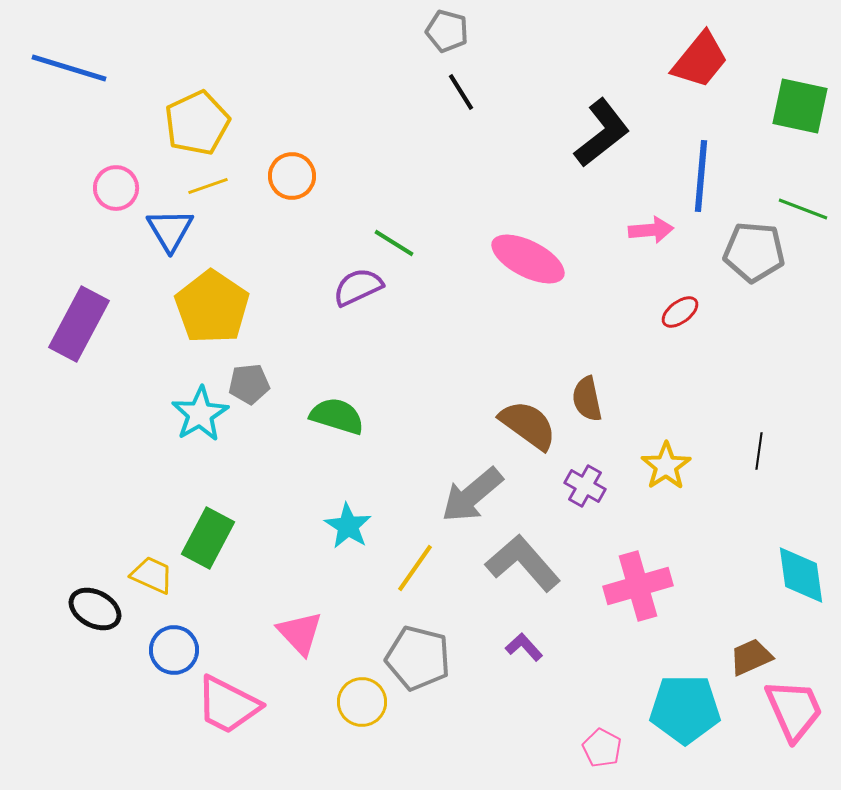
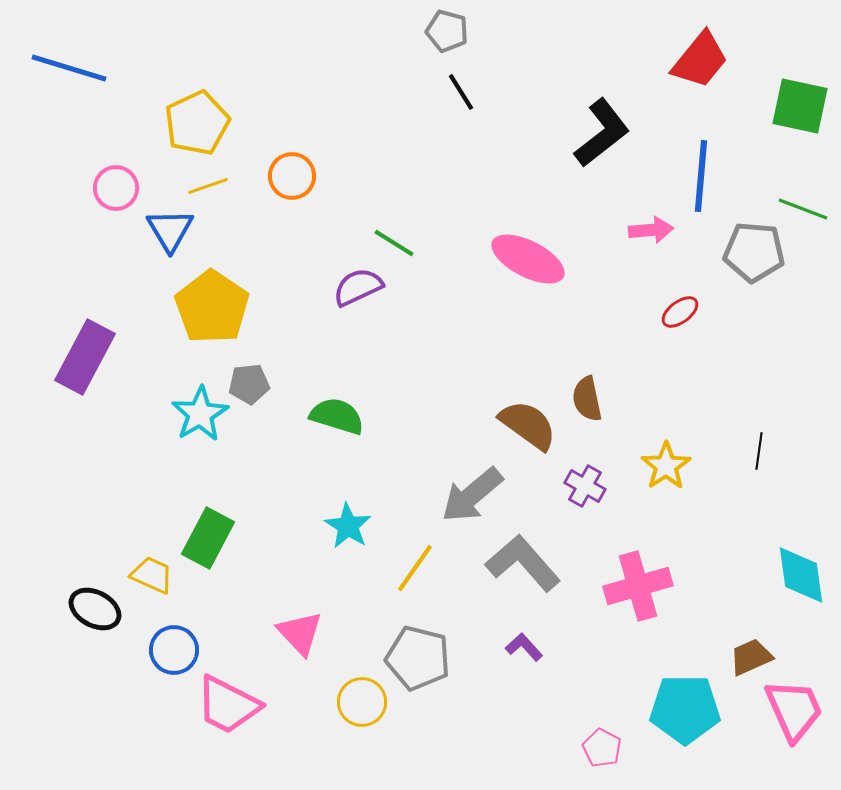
purple rectangle at (79, 324): moved 6 px right, 33 px down
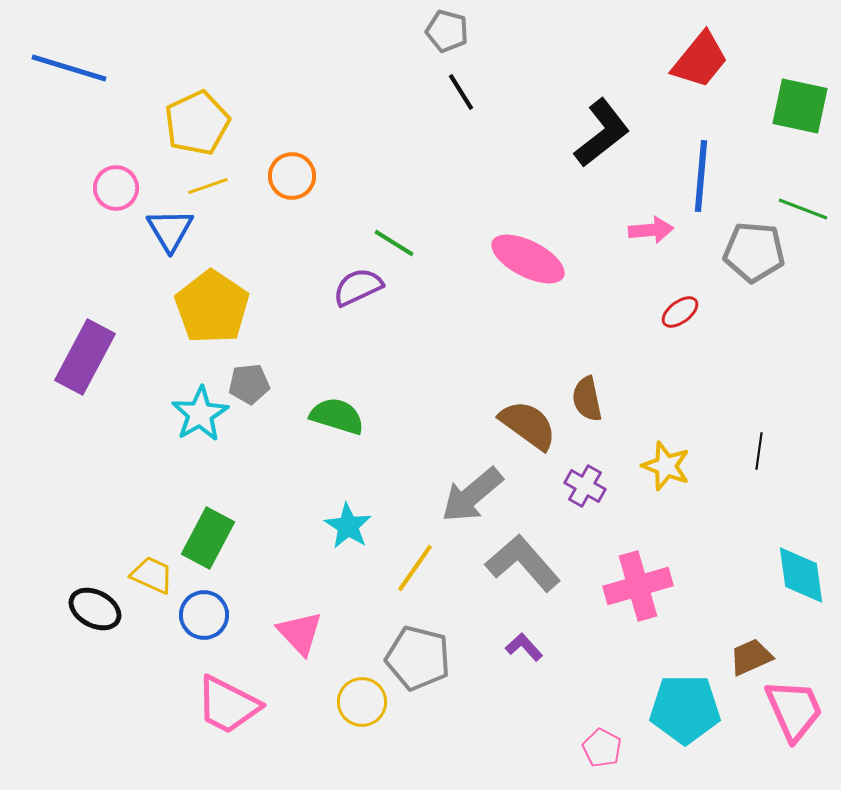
yellow star at (666, 466): rotated 18 degrees counterclockwise
blue circle at (174, 650): moved 30 px right, 35 px up
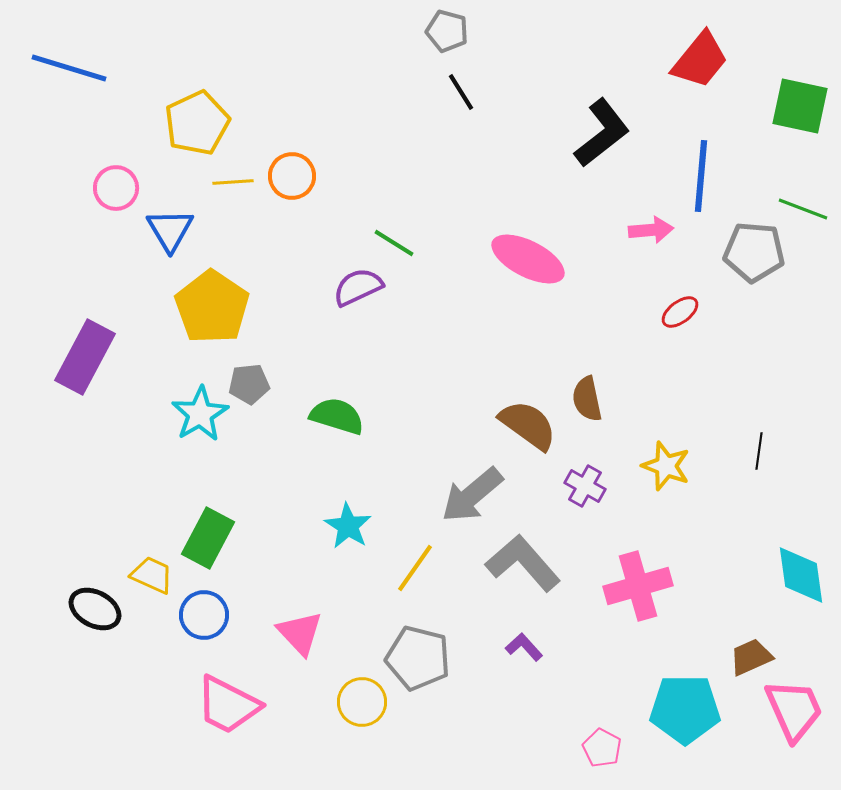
yellow line at (208, 186): moved 25 px right, 4 px up; rotated 15 degrees clockwise
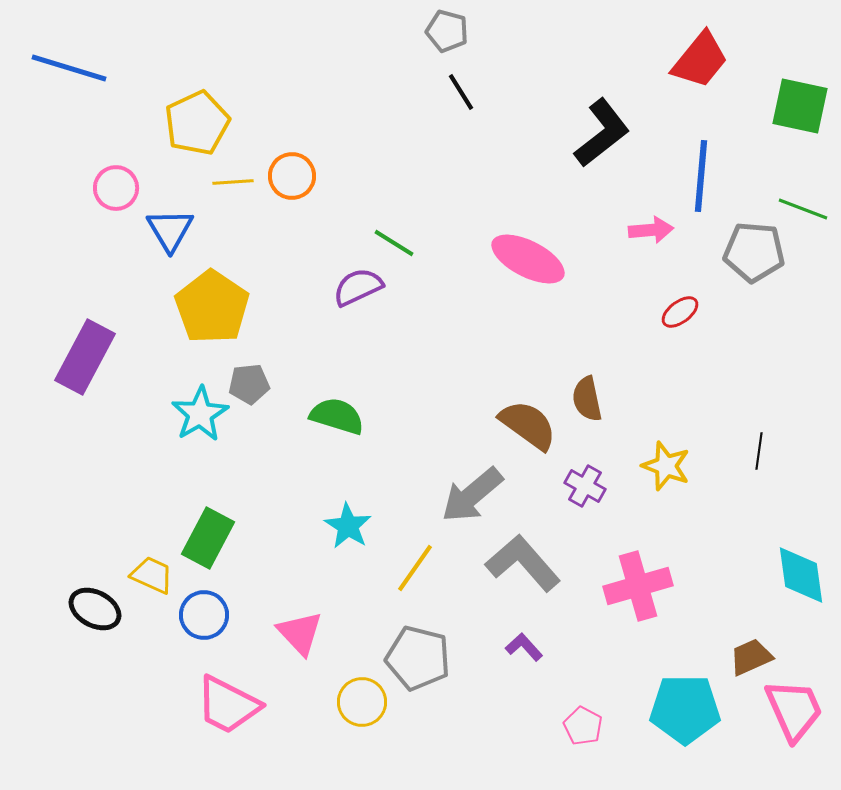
pink pentagon at (602, 748): moved 19 px left, 22 px up
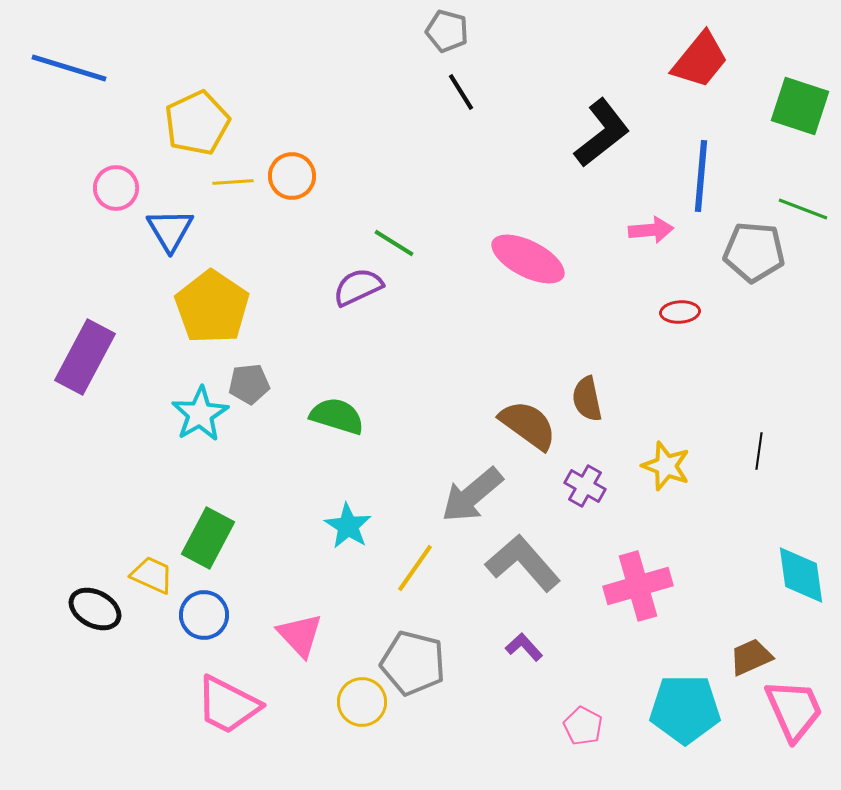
green square at (800, 106): rotated 6 degrees clockwise
red ellipse at (680, 312): rotated 33 degrees clockwise
pink triangle at (300, 633): moved 2 px down
gray pentagon at (418, 658): moved 5 px left, 5 px down
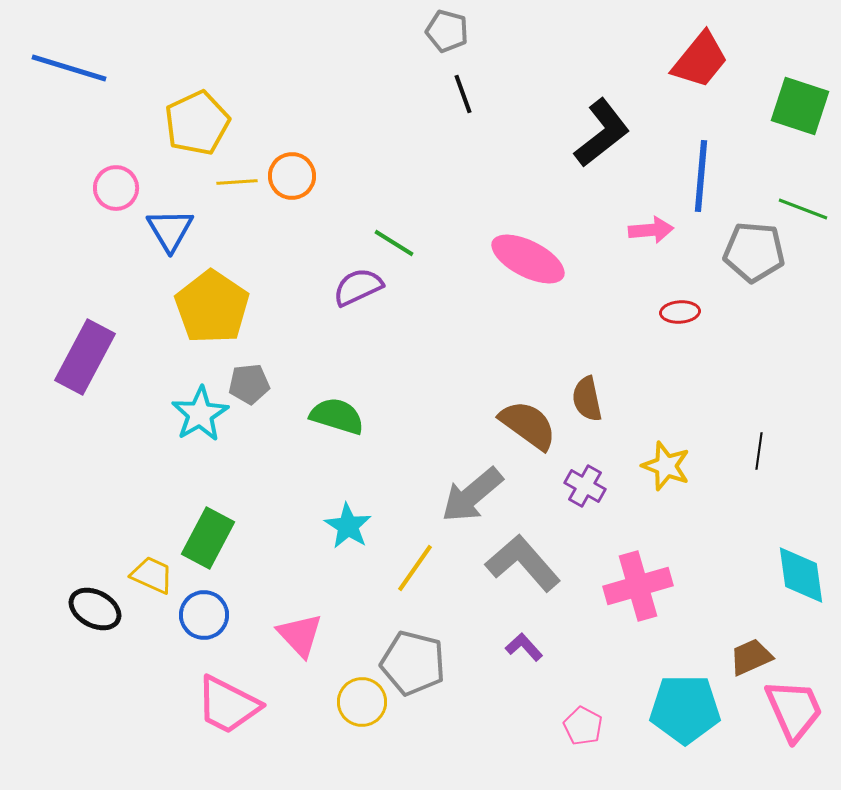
black line at (461, 92): moved 2 px right, 2 px down; rotated 12 degrees clockwise
yellow line at (233, 182): moved 4 px right
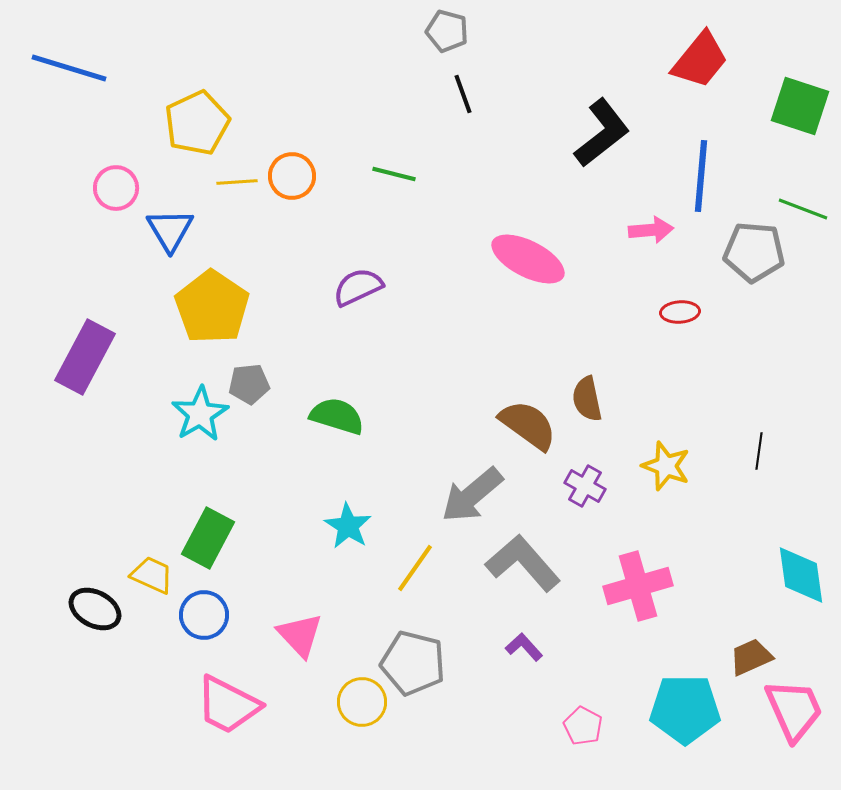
green line at (394, 243): moved 69 px up; rotated 18 degrees counterclockwise
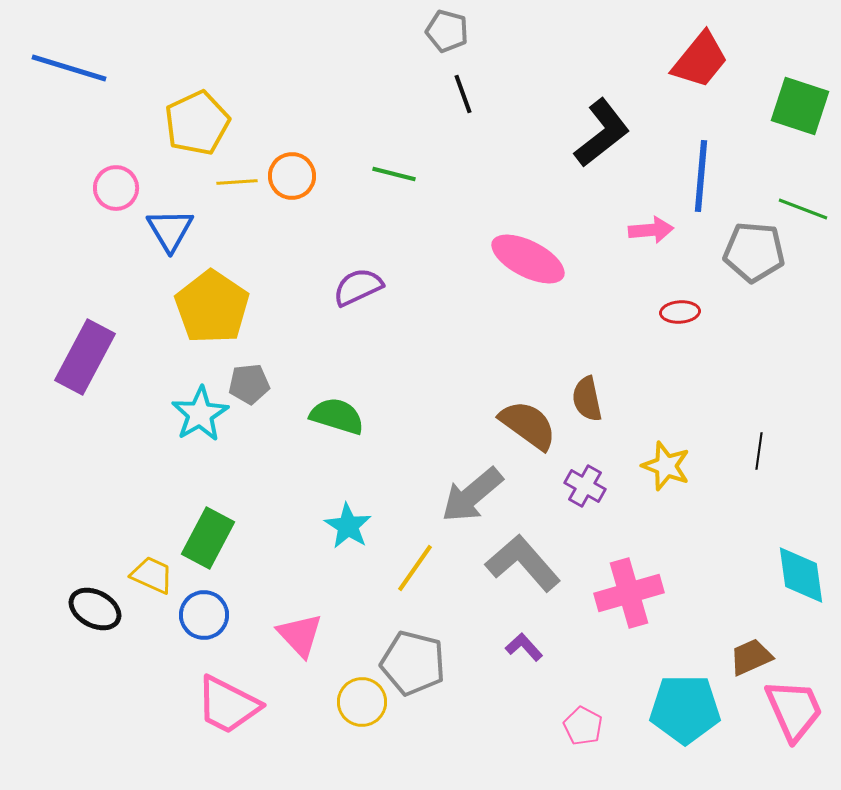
pink cross at (638, 586): moved 9 px left, 7 px down
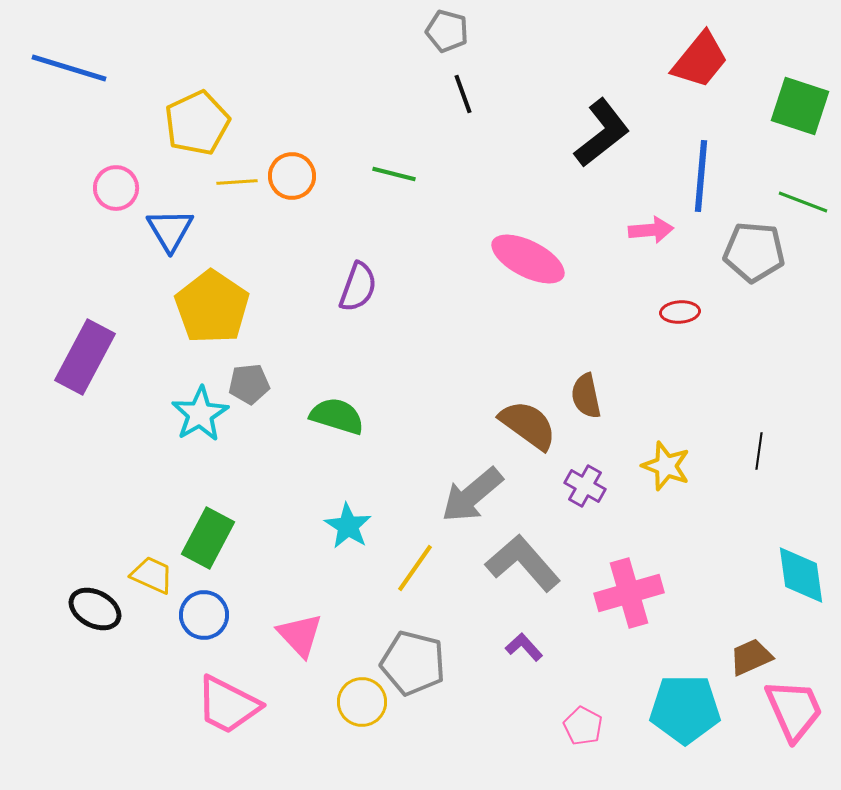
green line at (803, 209): moved 7 px up
purple semicircle at (358, 287): rotated 135 degrees clockwise
brown semicircle at (587, 399): moved 1 px left, 3 px up
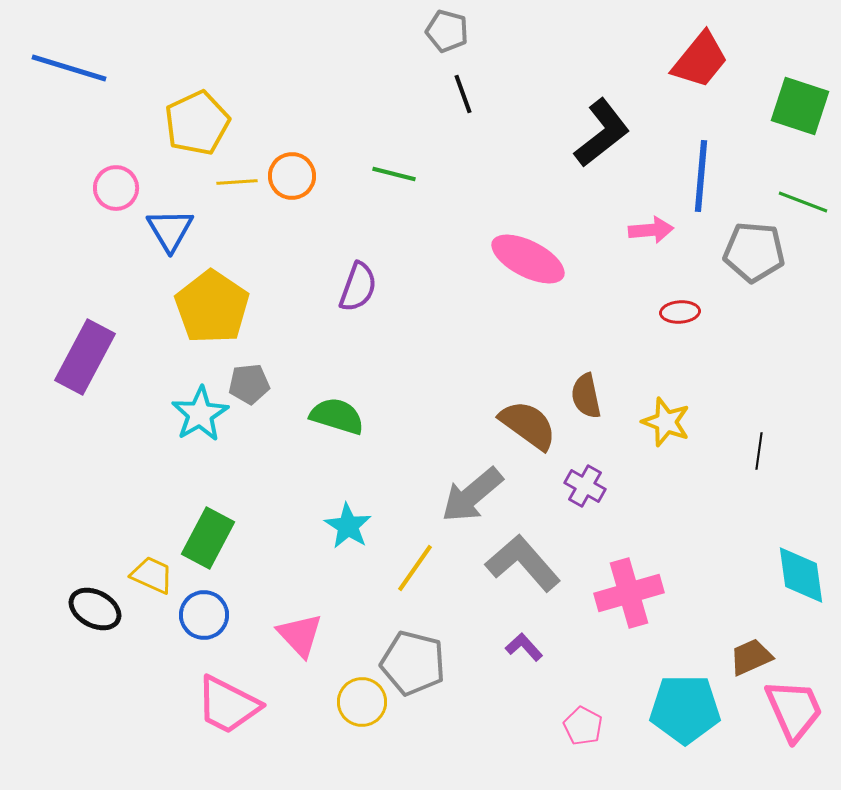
yellow star at (666, 466): moved 44 px up
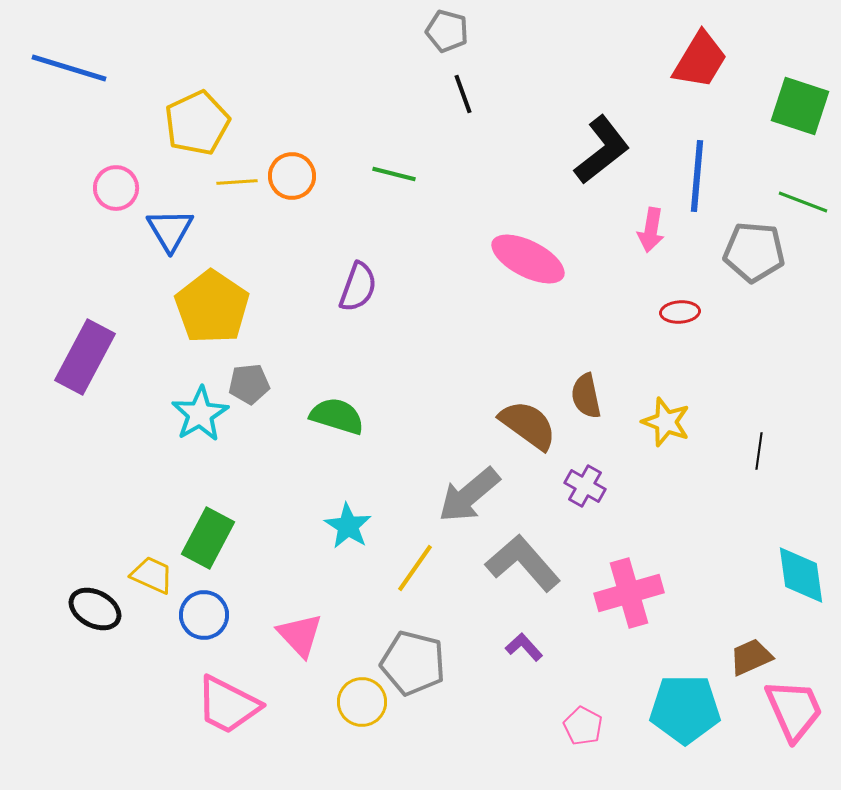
red trapezoid at (700, 60): rotated 8 degrees counterclockwise
black L-shape at (602, 133): moved 17 px down
blue line at (701, 176): moved 4 px left
pink arrow at (651, 230): rotated 105 degrees clockwise
gray arrow at (472, 495): moved 3 px left
